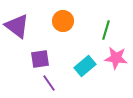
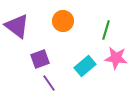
purple square: rotated 12 degrees counterclockwise
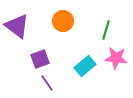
purple line: moved 2 px left
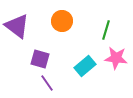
orange circle: moved 1 px left
purple square: rotated 36 degrees clockwise
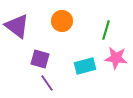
cyan rectangle: rotated 25 degrees clockwise
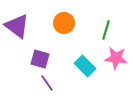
orange circle: moved 2 px right, 2 px down
cyan rectangle: rotated 60 degrees clockwise
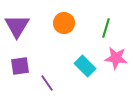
purple triangle: rotated 24 degrees clockwise
green line: moved 2 px up
purple square: moved 20 px left, 7 px down; rotated 24 degrees counterclockwise
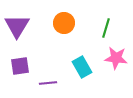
cyan rectangle: moved 3 px left, 1 px down; rotated 15 degrees clockwise
purple line: moved 1 px right; rotated 60 degrees counterclockwise
